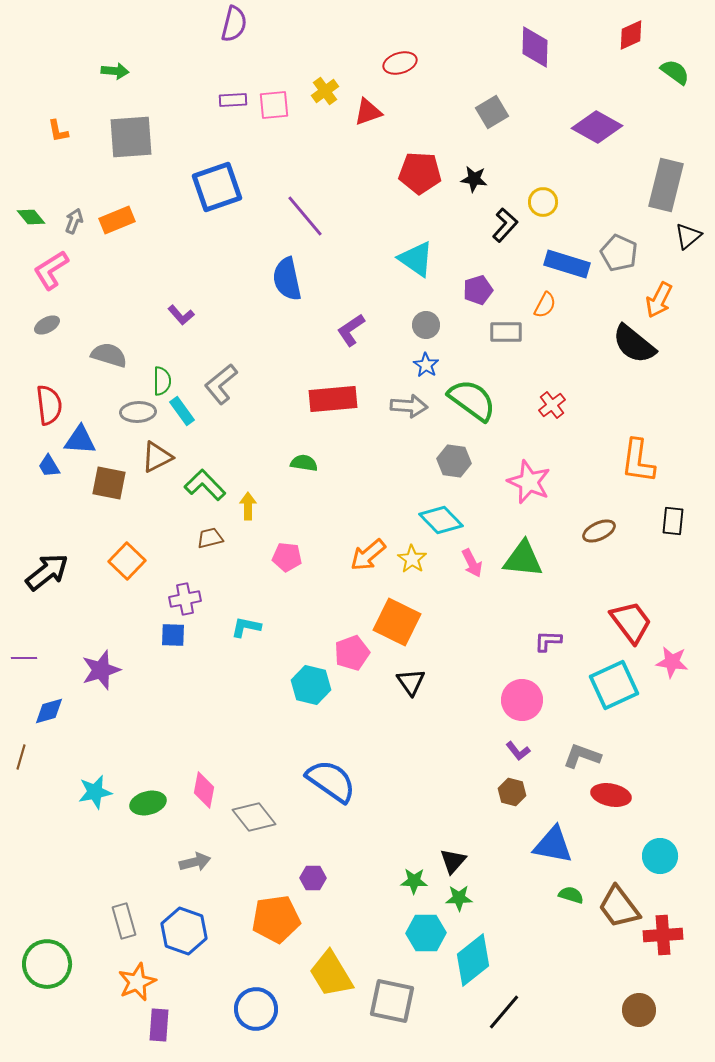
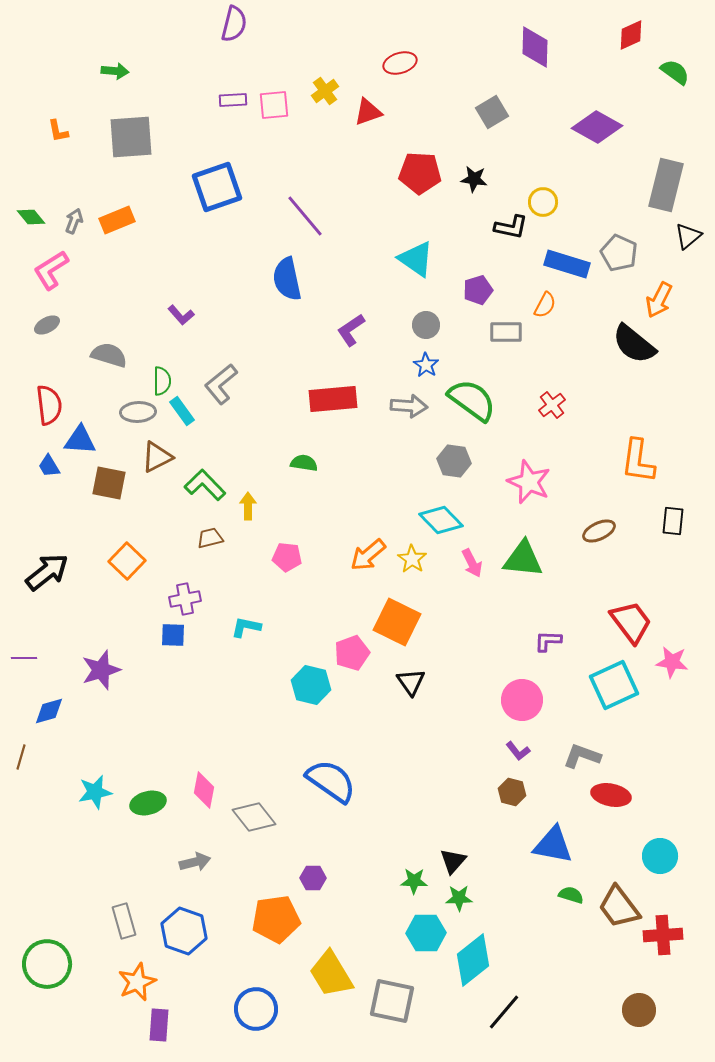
black L-shape at (505, 225): moved 6 px right, 2 px down; rotated 60 degrees clockwise
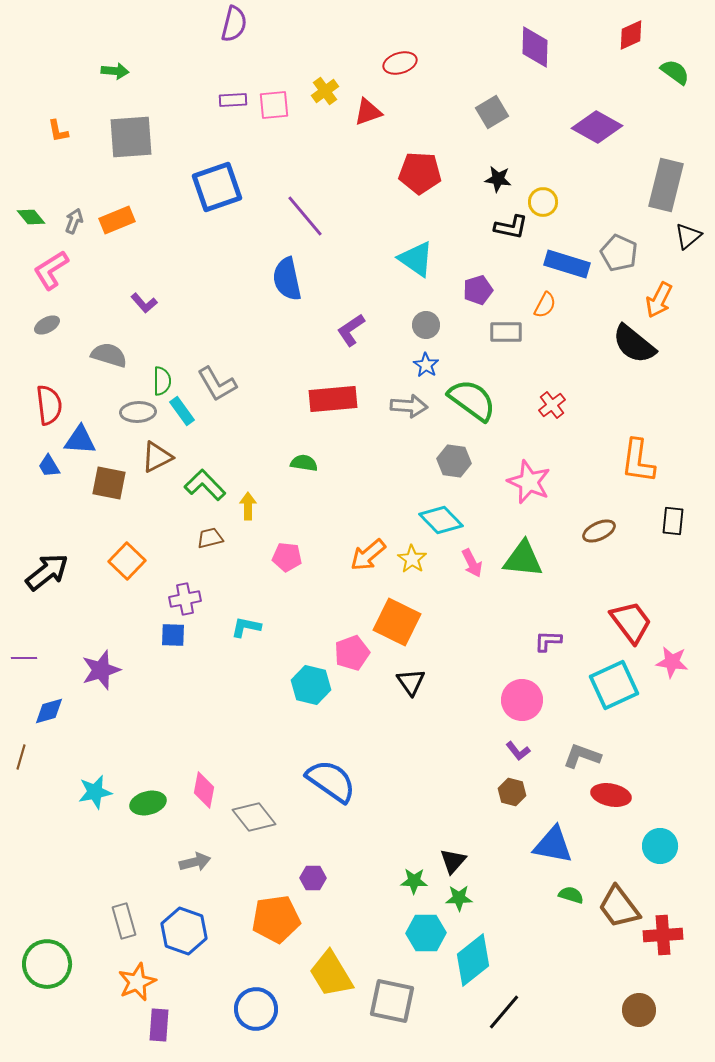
black star at (474, 179): moved 24 px right
purple L-shape at (181, 315): moved 37 px left, 12 px up
gray L-shape at (221, 384): moved 4 px left; rotated 81 degrees counterclockwise
cyan circle at (660, 856): moved 10 px up
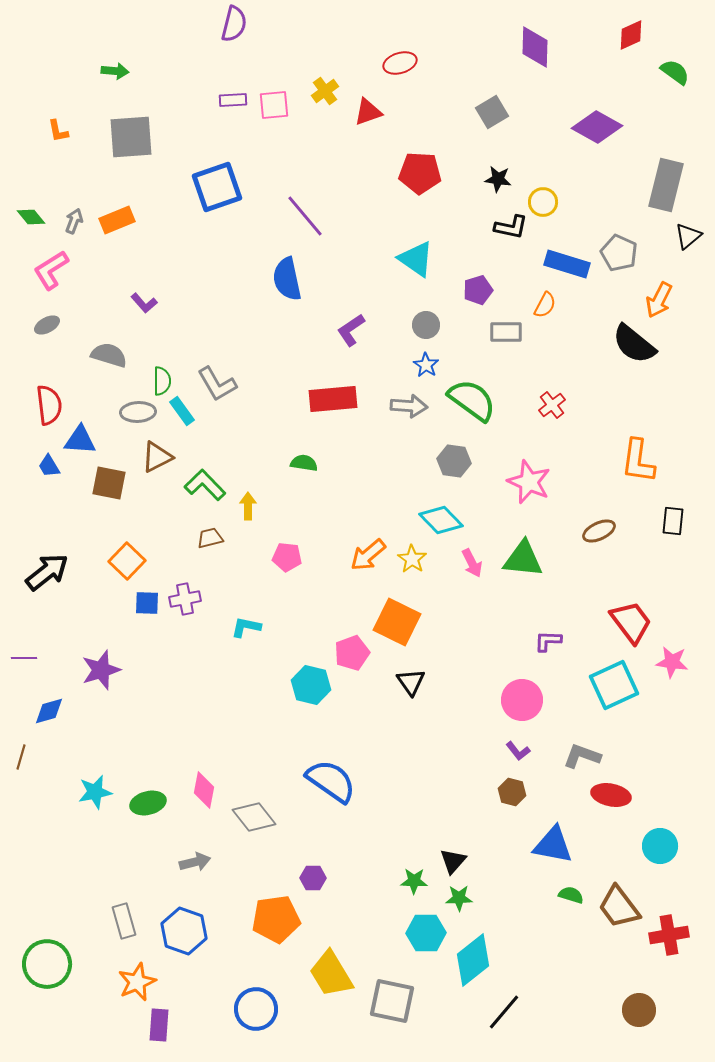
blue square at (173, 635): moved 26 px left, 32 px up
red cross at (663, 935): moved 6 px right; rotated 6 degrees counterclockwise
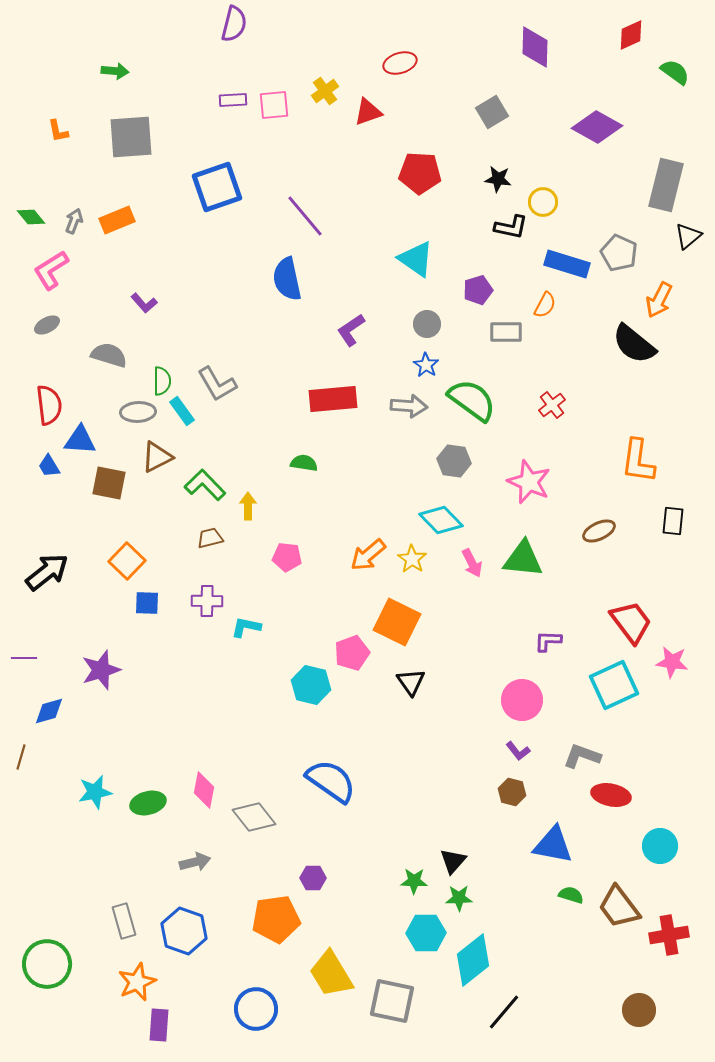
gray circle at (426, 325): moved 1 px right, 1 px up
purple cross at (185, 599): moved 22 px right, 2 px down; rotated 12 degrees clockwise
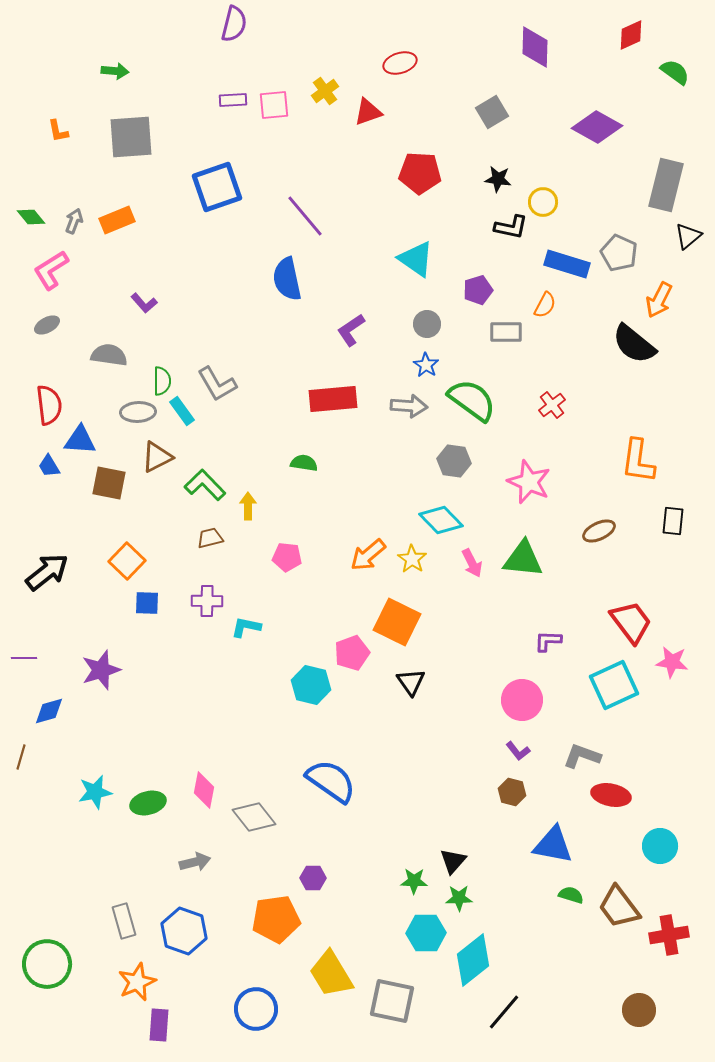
gray semicircle at (109, 355): rotated 9 degrees counterclockwise
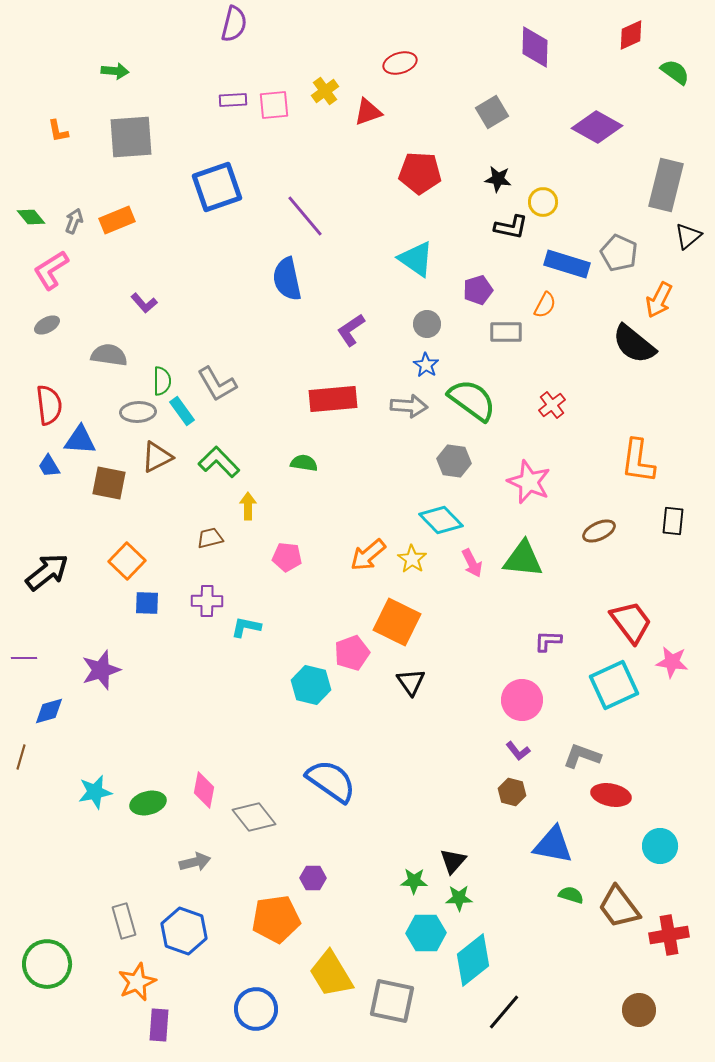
green L-shape at (205, 485): moved 14 px right, 23 px up
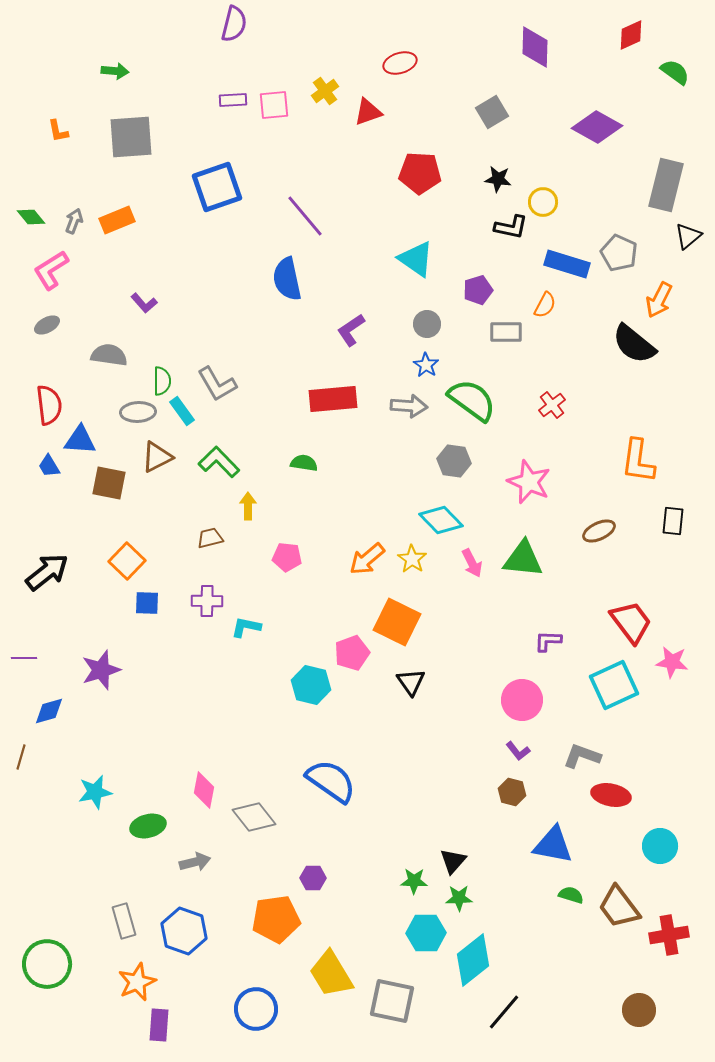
orange arrow at (368, 555): moved 1 px left, 4 px down
green ellipse at (148, 803): moved 23 px down
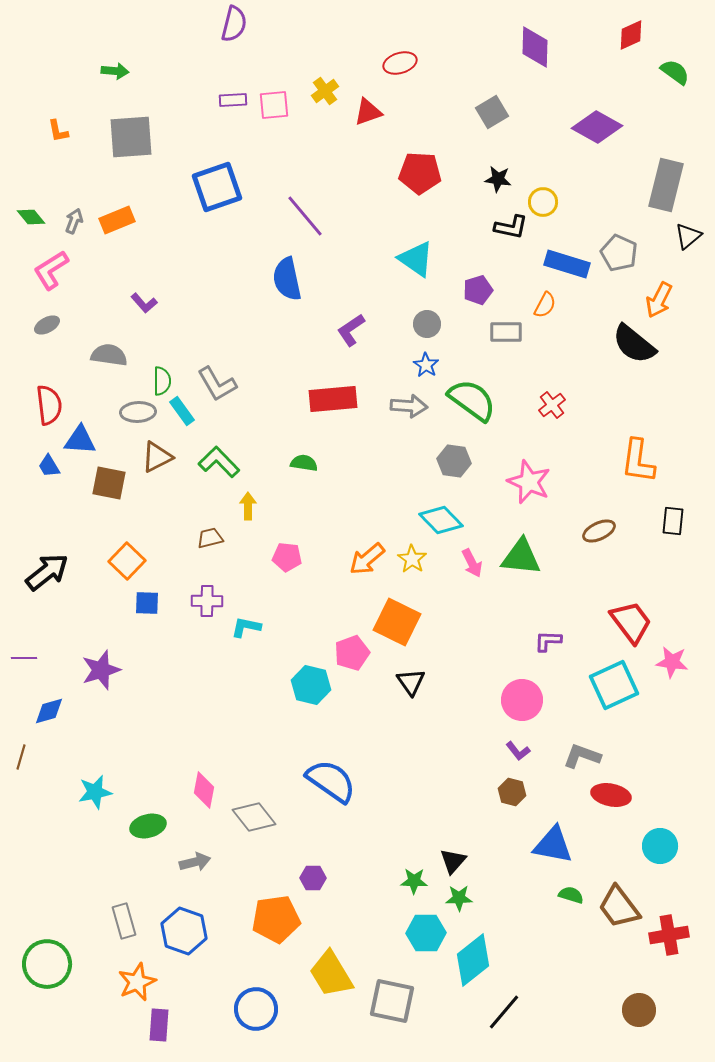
green triangle at (523, 559): moved 2 px left, 2 px up
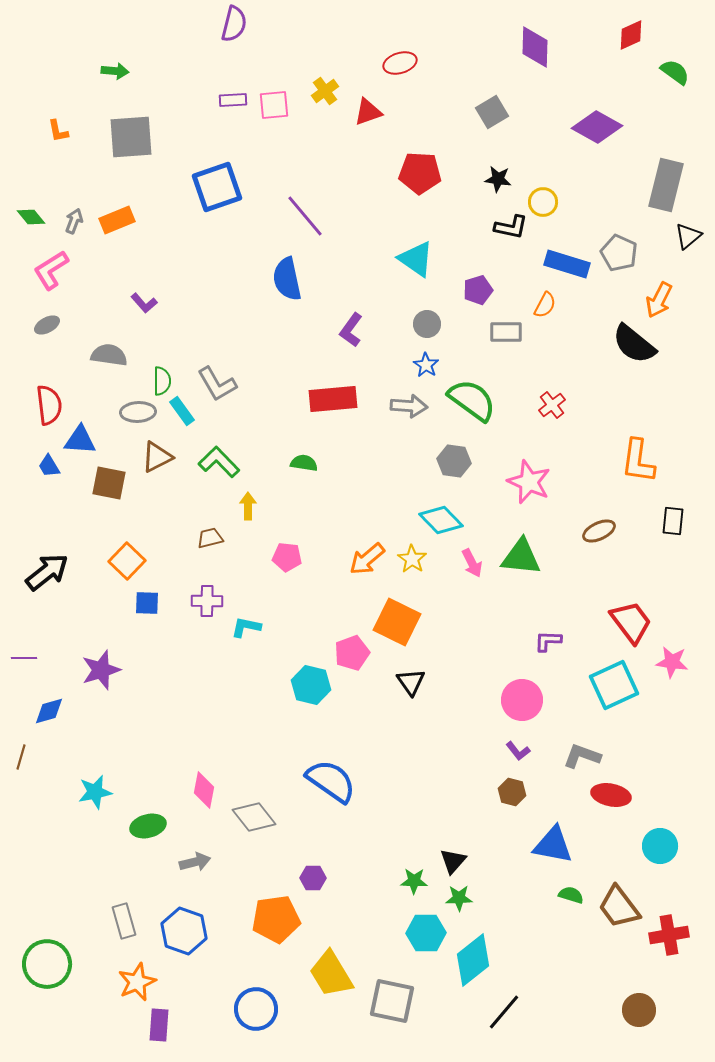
purple L-shape at (351, 330): rotated 20 degrees counterclockwise
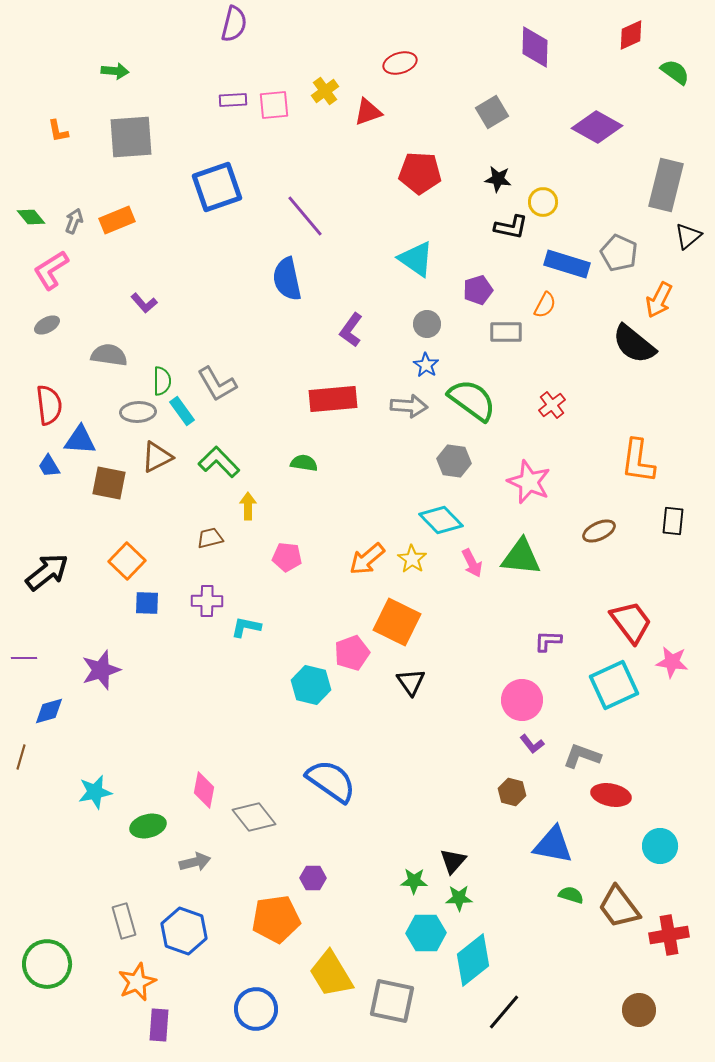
purple L-shape at (518, 751): moved 14 px right, 7 px up
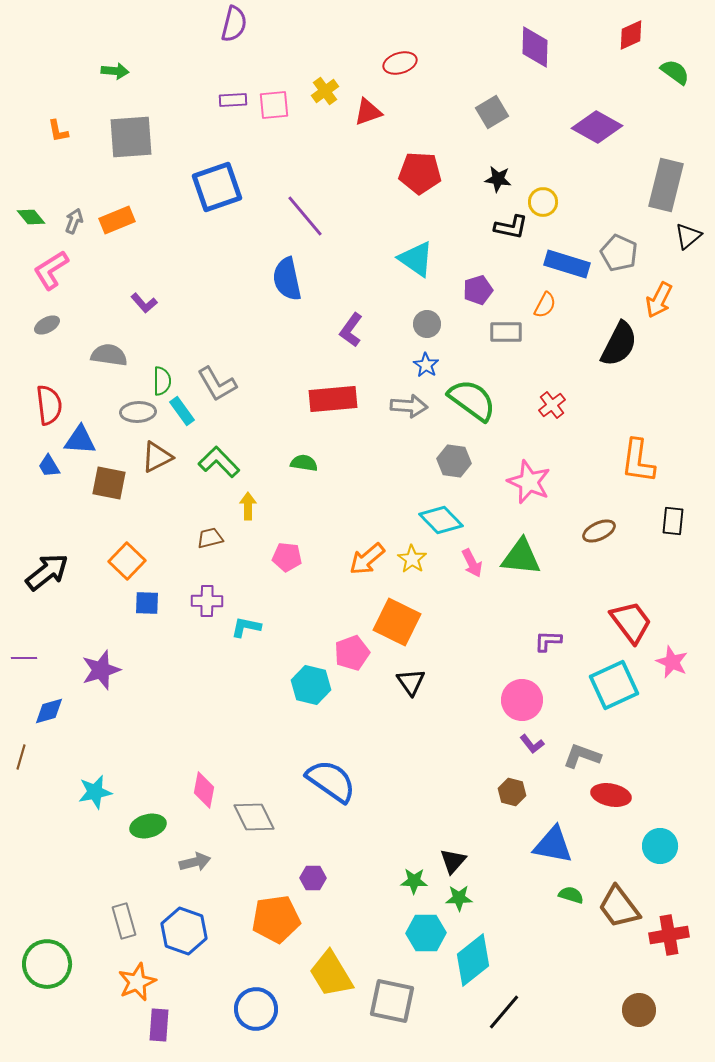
black semicircle at (634, 344): moved 15 px left; rotated 102 degrees counterclockwise
pink star at (672, 662): rotated 16 degrees clockwise
gray diamond at (254, 817): rotated 12 degrees clockwise
